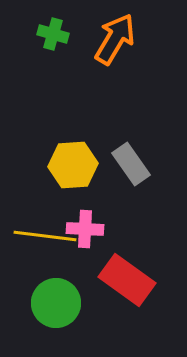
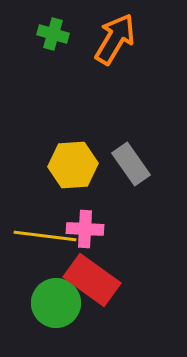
red rectangle: moved 35 px left
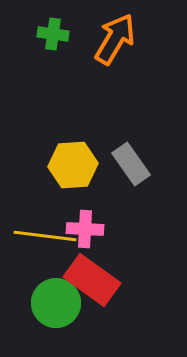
green cross: rotated 8 degrees counterclockwise
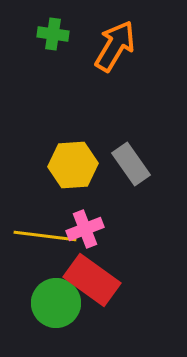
orange arrow: moved 7 px down
pink cross: rotated 24 degrees counterclockwise
